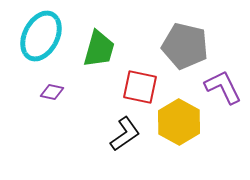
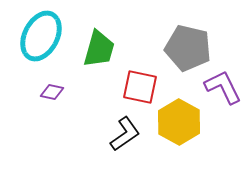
gray pentagon: moved 3 px right, 2 px down
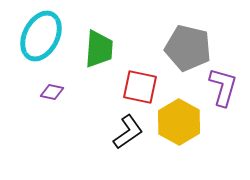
green trapezoid: rotated 12 degrees counterclockwise
purple L-shape: rotated 42 degrees clockwise
black L-shape: moved 3 px right, 2 px up
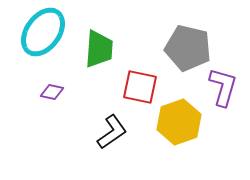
cyan ellipse: moved 2 px right, 4 px up; rotated 9 degrees clockwise
yellow hexagon: rotated 12 degrees clockwise
black L-shape: moved 16 px left
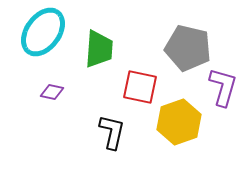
black L-shape: rotated 42 degrees counterclockwise
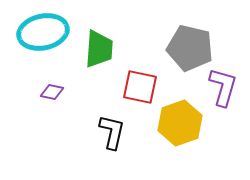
cyan ellipse: rotated 42 degrees clockwise
gray pentagon: moved 2 px right
yellow hexagon: moved 1 px right, 1 px down
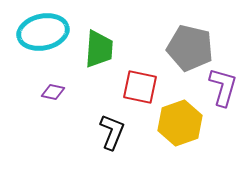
purple diamond: moved 1 px right
black L-shape: rotated 9 degrees clockwise
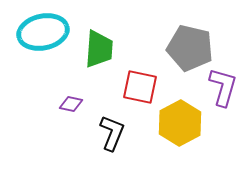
purple diamond: moved 18 px right, 12 px down
yellow hexagon: rotated 9 degrees counterclockwise
black L-shape: moved 1 px down
